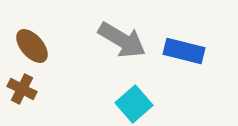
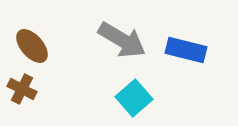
blue rectangle: moved 2 px right, 1 px up
cyan square: moved 6 px up
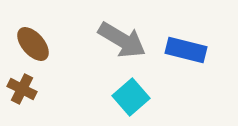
brown ellipse: moved 1 px right, 2 px up
cyan square: moved 3 px left, 1 px up
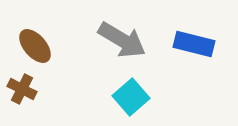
brown ellipse: moved 2 px right, 2 px down
blue rectangle: moved 8 px right, 6 px up
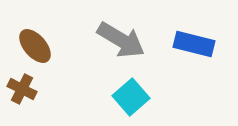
gray arrow: moved 1 px left
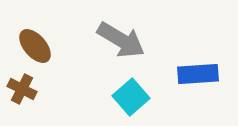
blue rectangle: moved 4 px right, 30 px down; rotated 18 degrees counterclockwise
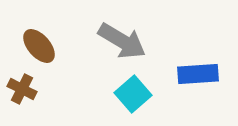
gray arrow: moved 1 px right, 1 px down
brown ellipse: moved 4 px right
cyan square: moved 2 px right, 3 px up
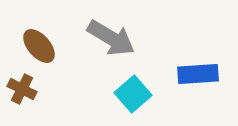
gray arrow: moved 11 px left, 3 px up
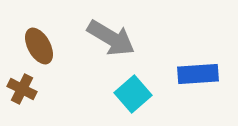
brown ellipse: rotated 12 degrees clockwise
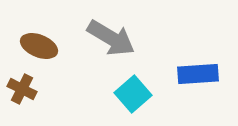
brown ellipse: rotated 39 degrees counterclockwise
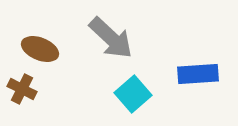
gray arrow: rotated 12 degrees clockwise
brown ellipse: moved 1 px right, 3 px down
